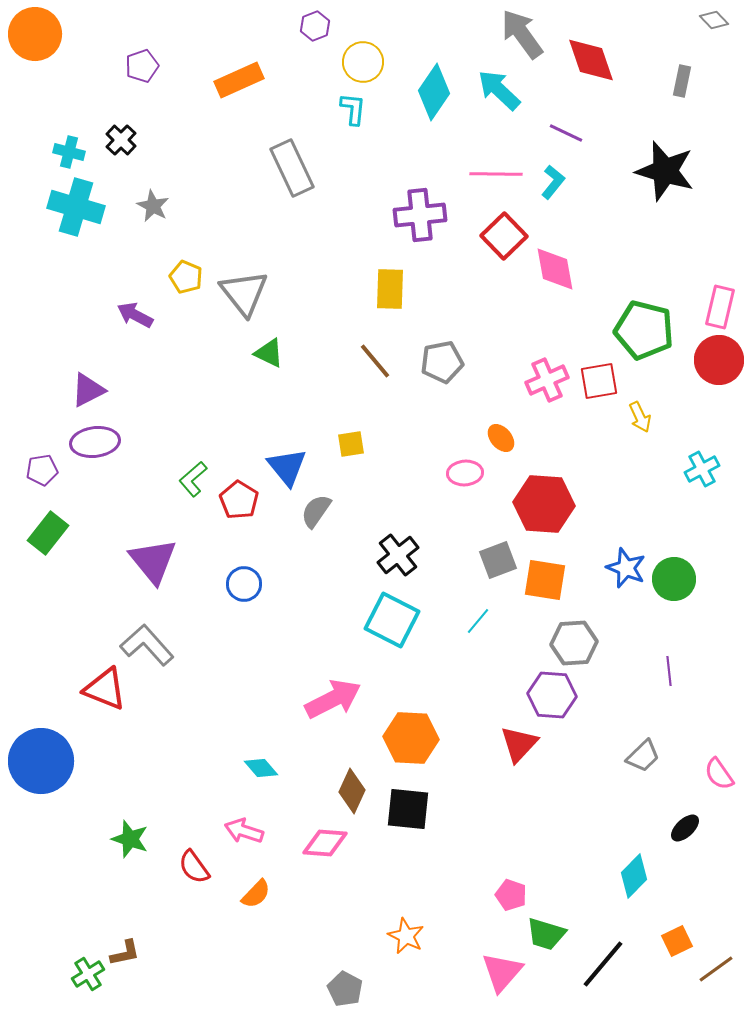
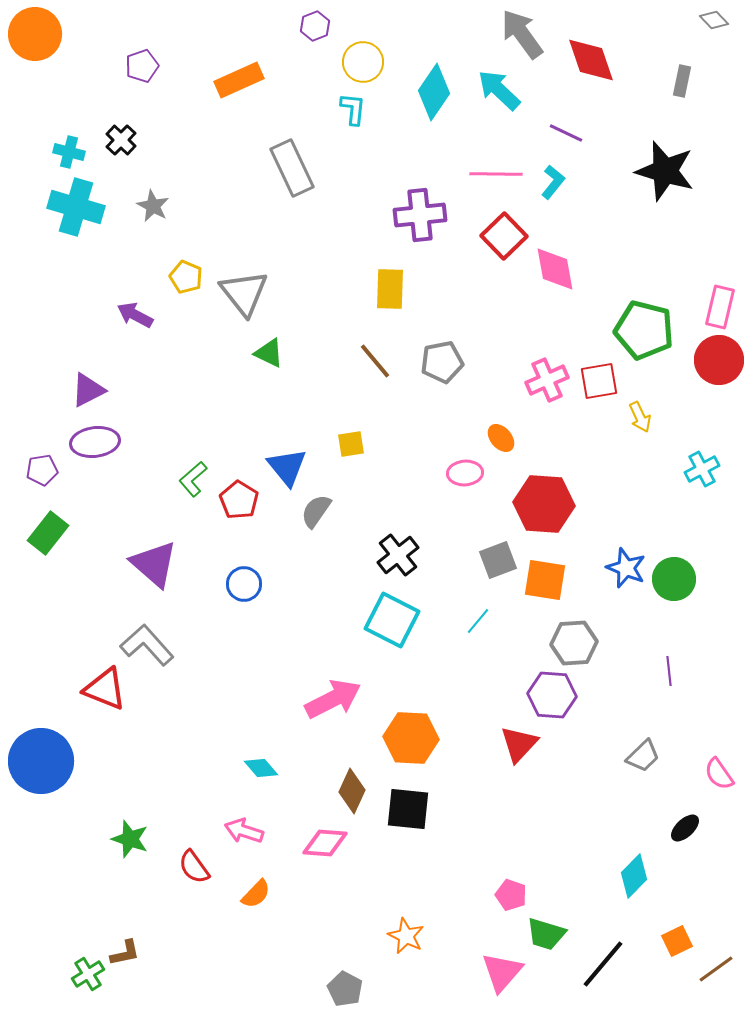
purple triangle at (153, 561): moved 1 px right, 3 px down; rotated 10 degrees counterclockwise
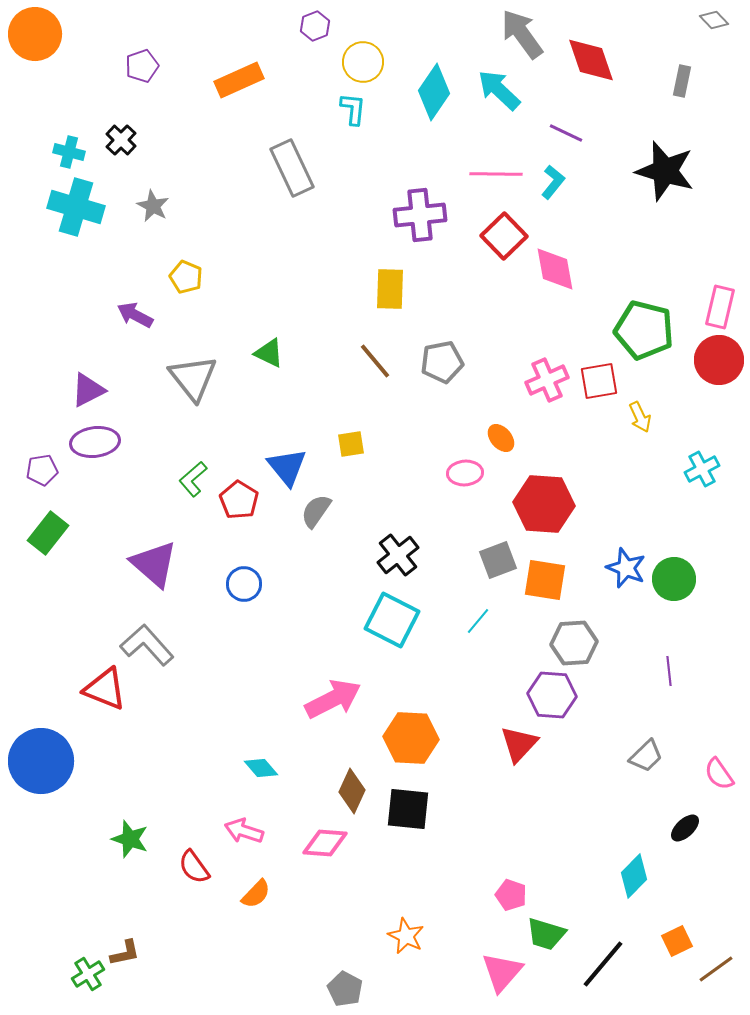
gray triangle at (244, 293): moved 51 px left, 85 px down
gray trapezoid at (643, 756): moved 3 px right
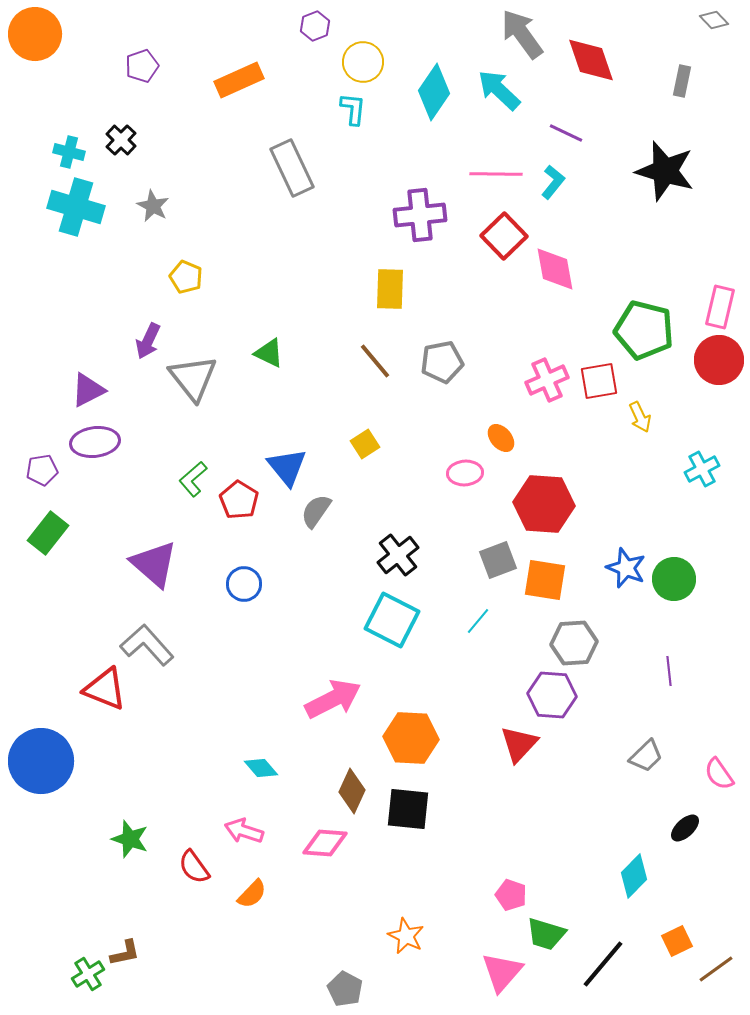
purple arrow at (135, 315): moved 13 px right, 26 px down; rotated 93 degrees counterclockwise
yellow square at (351, 444): moved 14 px right; rotated 24 degrees counterclockwise
orange semicircle at (256, 894): moved 4 px left
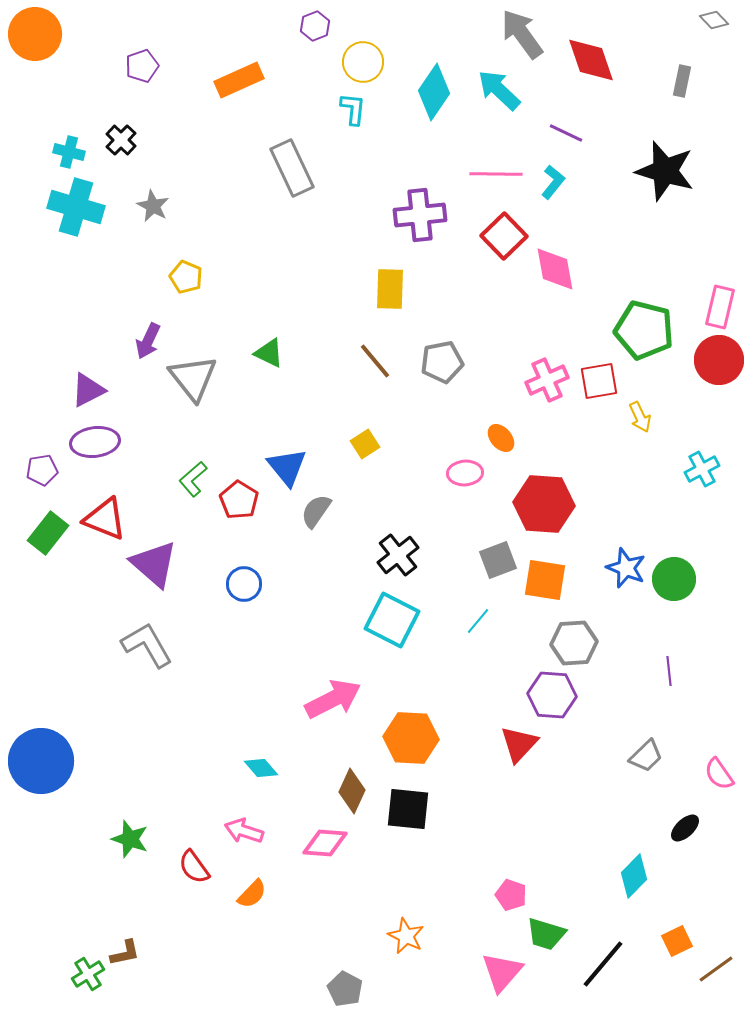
gray L-shape at (147, 645): rotated 12 degrees clockwise
red triangle at (105, 689): moved 170 px up
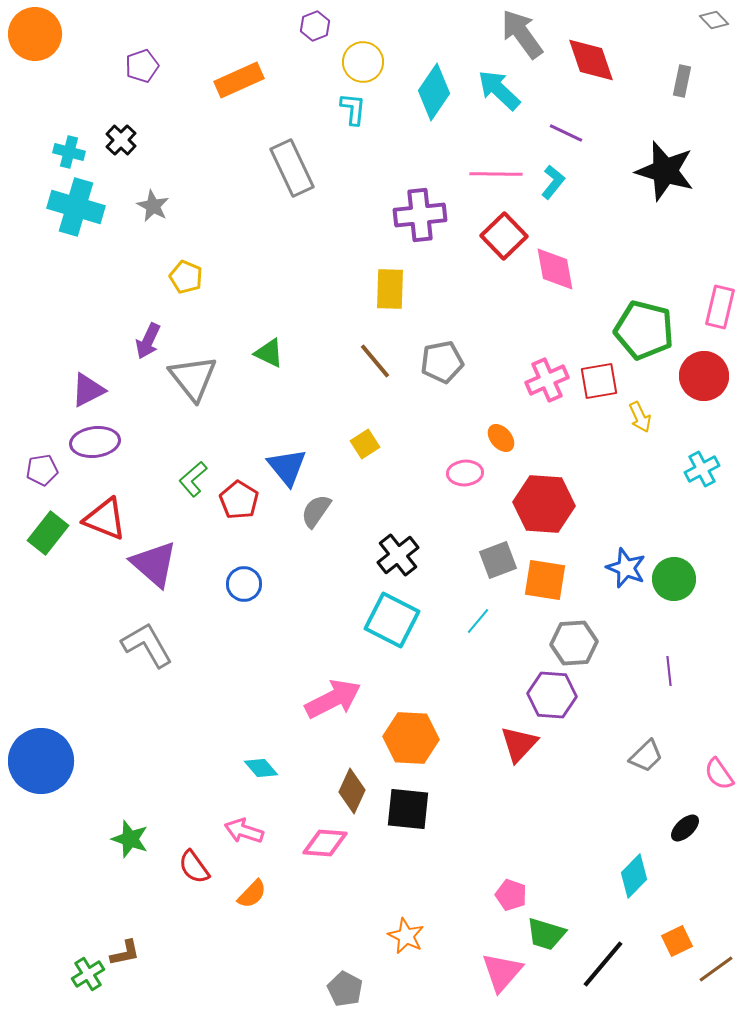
red circle at (719, 360): moved 15 px left, 16 px down
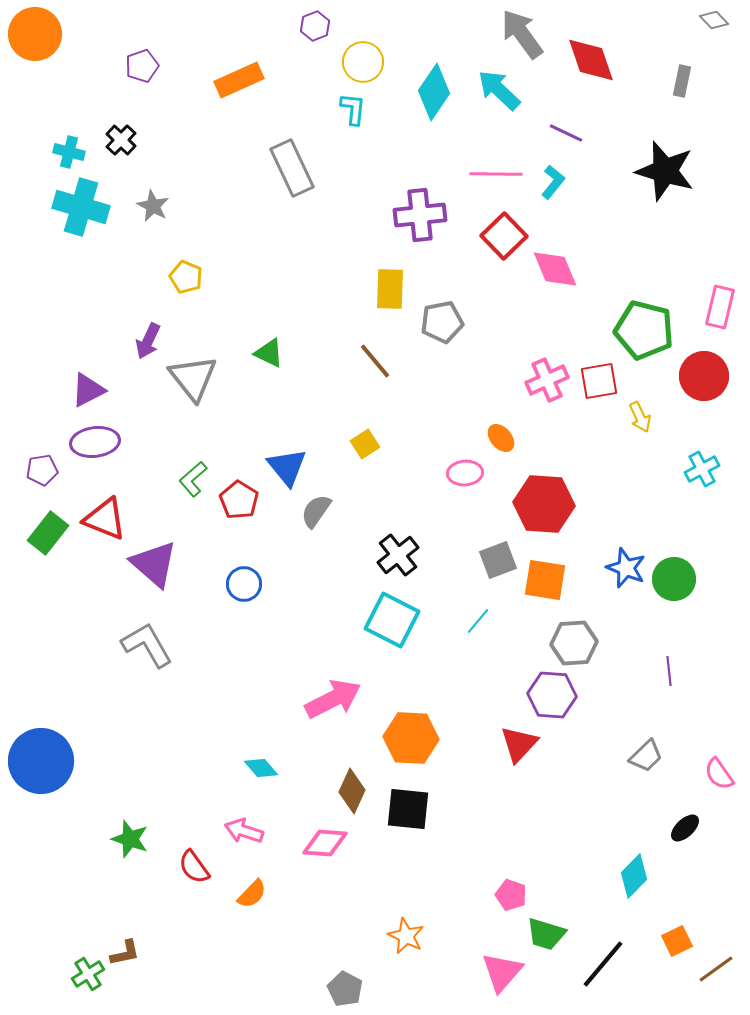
cyan cross at (76, 207): moved 5 px right
pink diamond at (555, 269): rotated 12 degrees counterclockwise
gray pentagon at (442, 362): moved 40 px up
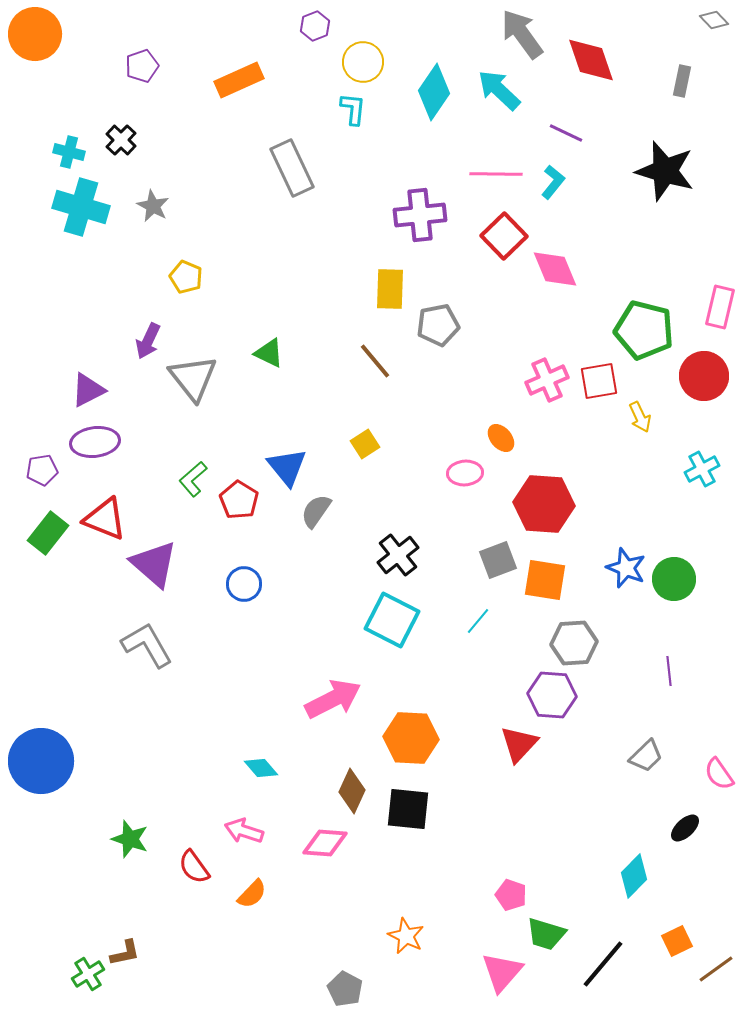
gray pentagon at (442, 322): moved 4 px left, 3 px down
